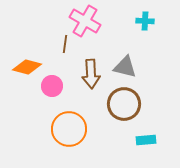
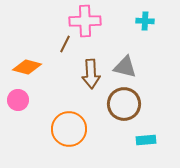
pink cross: rotated 32 degrees counterclockwise
brown line: rotated 18 degrees clockwise
pink circle: moved 34 px left, 14 px down
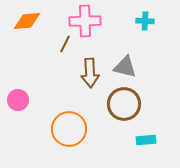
orange diamond: moved 46 px up; rotated 20 degrees counterclockwise
brown arrow: moved 1 px left, 1 px up
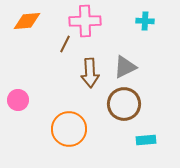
gray triangle: rotated 40 degrees counterclockwise
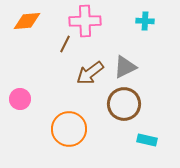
brown arrow: rotated 56 degrees clockwise
pink circle: moved 2 px right, 1 px up
cyan rectangle: moved 1 px right; rotated 18 degrees clockwise
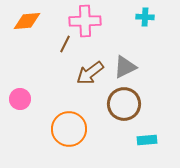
cyan cross: moved 4 px up
cyan rectangle: rotated 18 degrees counterclockwise
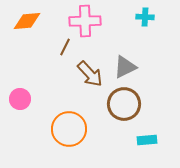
brown line: moved 3 px down
brown arrow: moved 1 px down; rotated 96 degrees counterclockwise
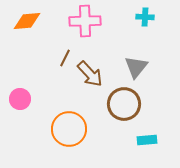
brown line: moved 11 px down
gray triangle: moved 11 px right; rotated 25 degrees counterclockwise
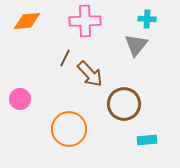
cyan cross: moved 2 px right, 2 px down
gray triangle: moved 22 px up
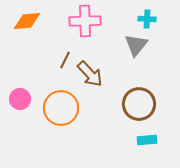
brown line: moved 2 px down
brown circle: moved 15 px right
orange circle: moved 8 px left, 21 px up
